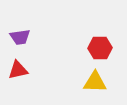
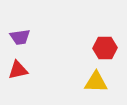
red hexagon: moved 5 px right
yellow triangle: moved 1 px right
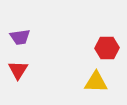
red hexagon: moved 2 px right
red triangle: rotated 45 degrees counterclockwise
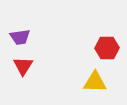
red triangle: moved 5 px right, 4 px up
yellow triangle: moved 1 px left
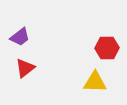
purple trapezoid: rotated 30 degrees counterclockwise
red triangle: moved 2 px right, 2 px down; rotated 20 degrees clockwise
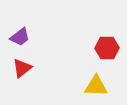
red triangle: moved 3 px left
yellow triangle: moved 1 px right, 4 px down
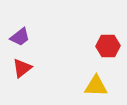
red hexagon: moved 1 px right, 2 px up
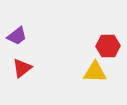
purple trapezoid: moved 3 px left, 1 px up
yellow triangle: moved 1 px left, 14 px up
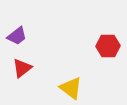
yellow triangle: moved 24 px left, 16 px down; rotated 35 degrees clockwise
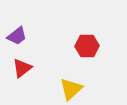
red hexagon: moved 21 px left
yellow triangle: moved 1 px down; rotated 40 degrees clockwise
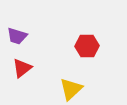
purple trapezoid: rotated 55 degrees clockwise
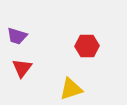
red triangle: rotated 15 degrees counterclockwise
yellow triangle: rotated 25 degrees clockwise
